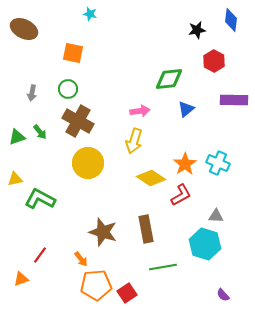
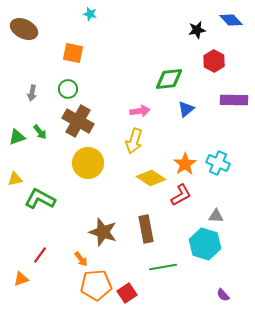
blue diamond: rotated 50 degrees counterclockwise
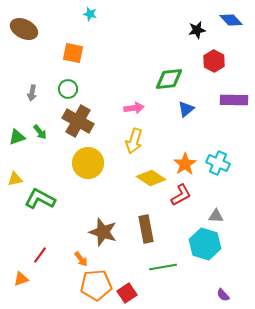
pink arrow: moved 6 px left, 3 px up
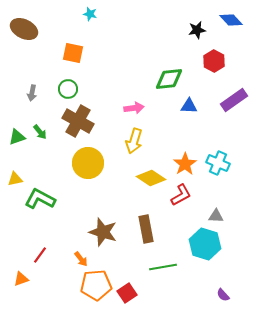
purple rectangle: rotated 36 degrees counterclockwise
blue triangle: moved 3 px right, 3 px up; rotated 42 degrees clockwise
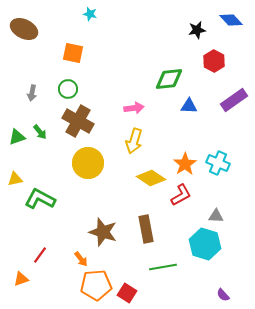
red square: rotated 24 degrees counterclockwise
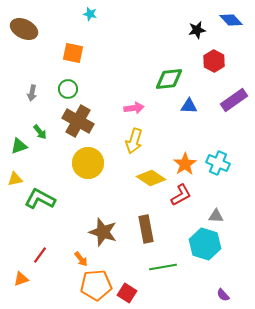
green triangle: moved 2 px right, 9 px down
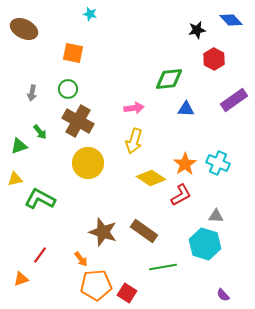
red hexagon: moved 2 px up
blue triangle: moved 3 px left, 3 px down
brown rectangle: moved 2 px left, 2 px down; rotated 44 degrees counterclockwise
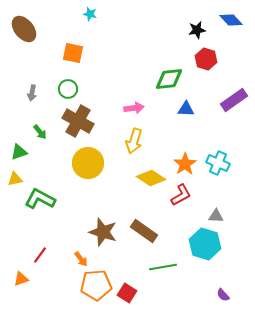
brown ellipse: rotated 24 degrees clockwise
red hexagon: moved 8 px left; rotated 10 degrees counterclockwise
green triangle: moved 6 px down
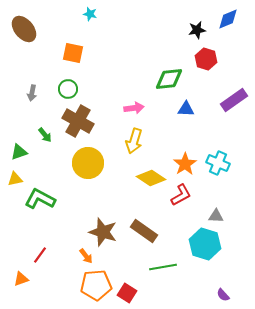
blue diamond: moved 3 px left, 1 px up; rotated 70 degrees counterclockwise
green arrow: moved 5 px right, 3 px down
orange arrow: moved 5 px right, 3 px up
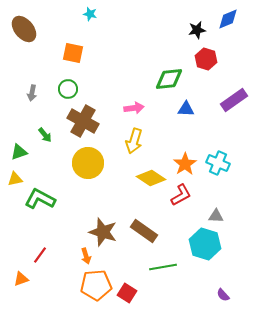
brown cross: moved 5 px right
orange arrow: rotated 21 degrees clockwise
